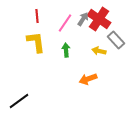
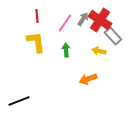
red cross: moved 1 px right, 1 px down
gray rectangle: moved 3 px left, 4 px up
black line: rotated 15 degrees clockwise
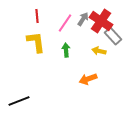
red cross: moved 1 px right, 1 px down
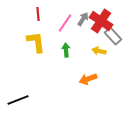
red line: moved 1 px right, 2 px up
black line: moved 1 px left, 1 px up
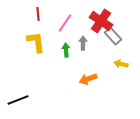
gray arrow: moved 24 px down; rotated 32 degrees counterclockwise
yellow arrow: moved 22 px right, 13 px down
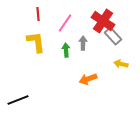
red cross: moved 2 px right
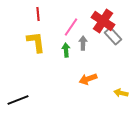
pink line: moved 6 px right, 4 px down
yellow arrow: moved 29 px down
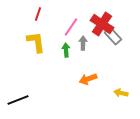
red line: rotated 24 degrees clockwise
red cross: moved 1 px left, 3 px down
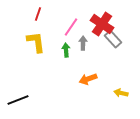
gray rectangle: moved 3 px down
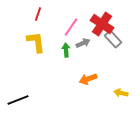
gray arrow: rotated 64 degrees clockwise
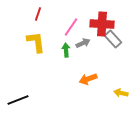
red cross: rotated 30 degrees counterclockwise
